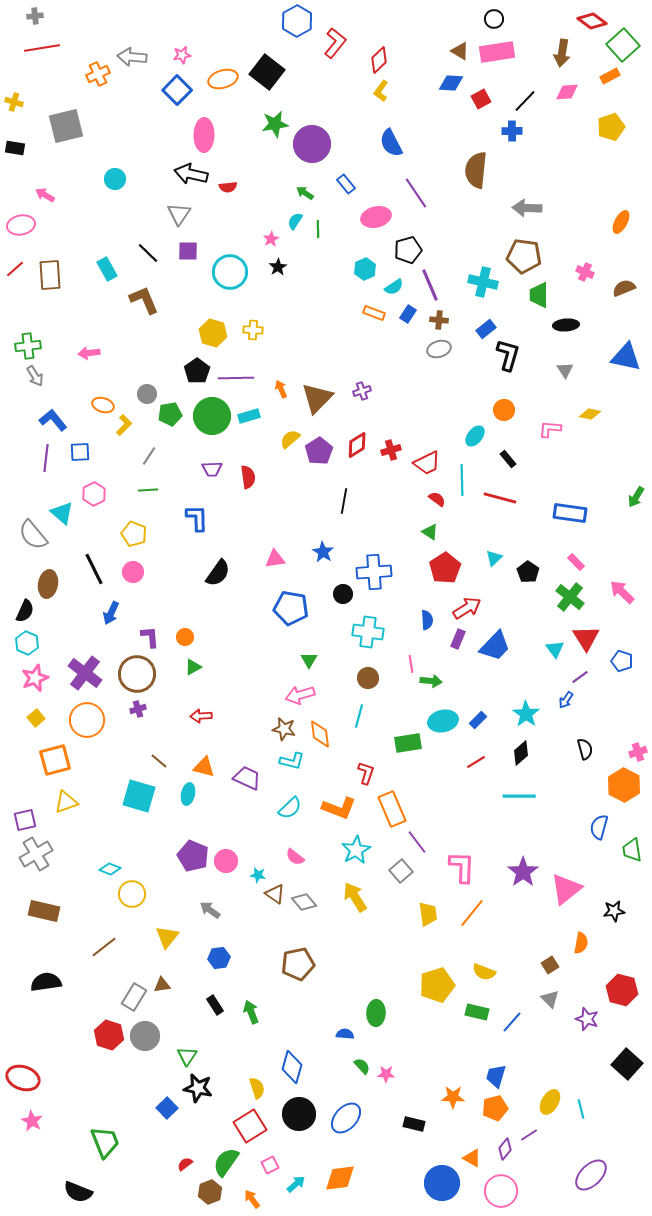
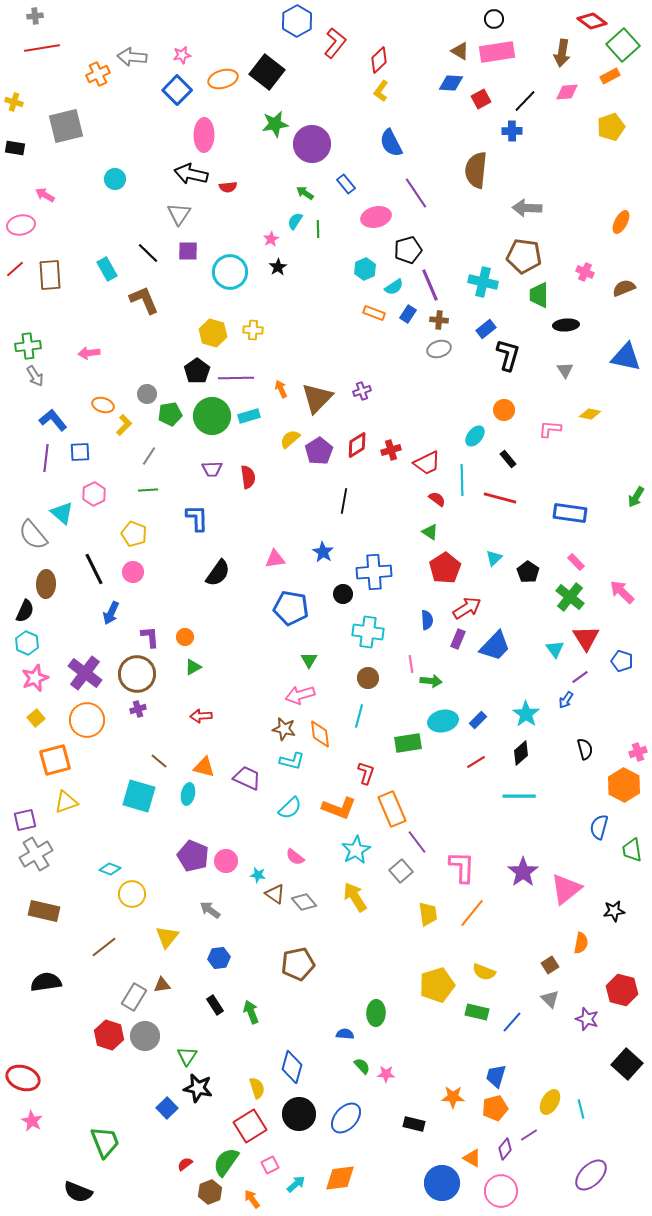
brown ellipse at (48, 584): moved 2 px left; rotated 8 degrees counterclockwise
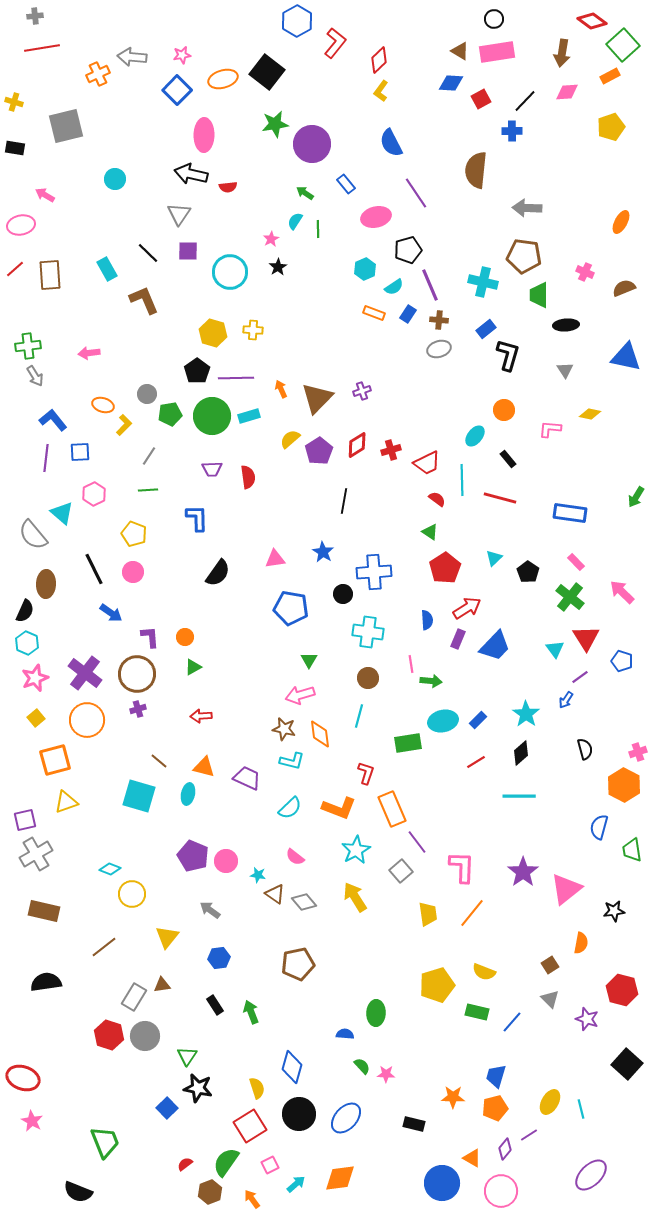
blue arrow at (111, 613): rotated 80 degrees counterclockwise
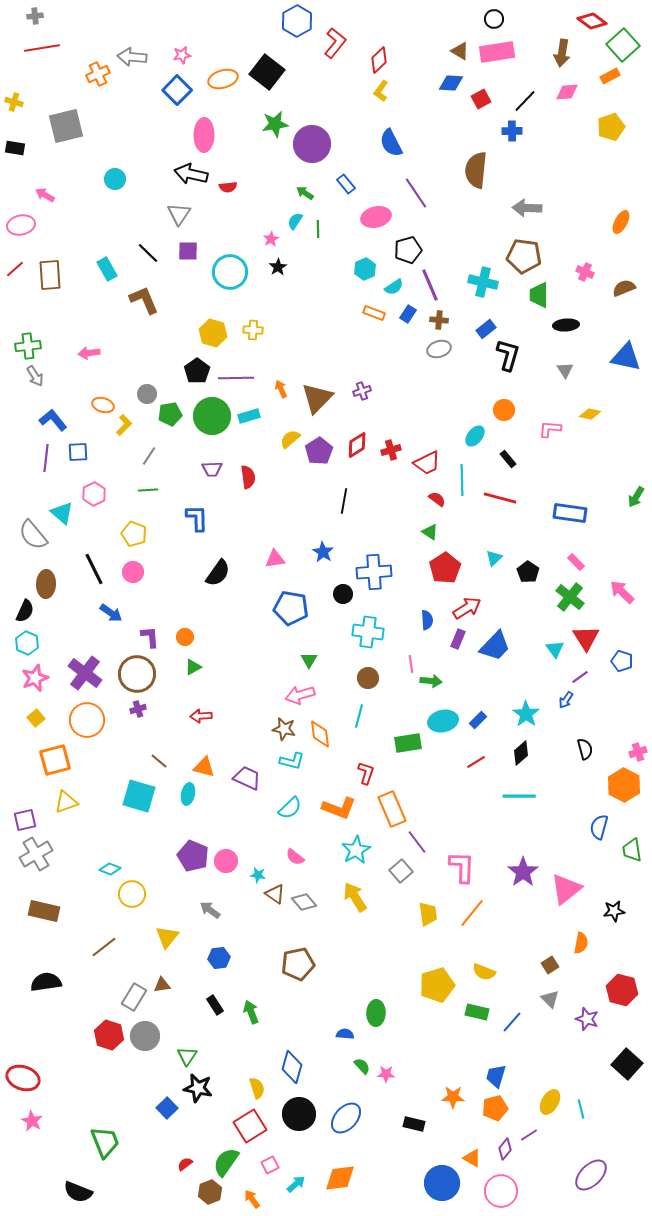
blue square at (80, 452): moved 2 px left
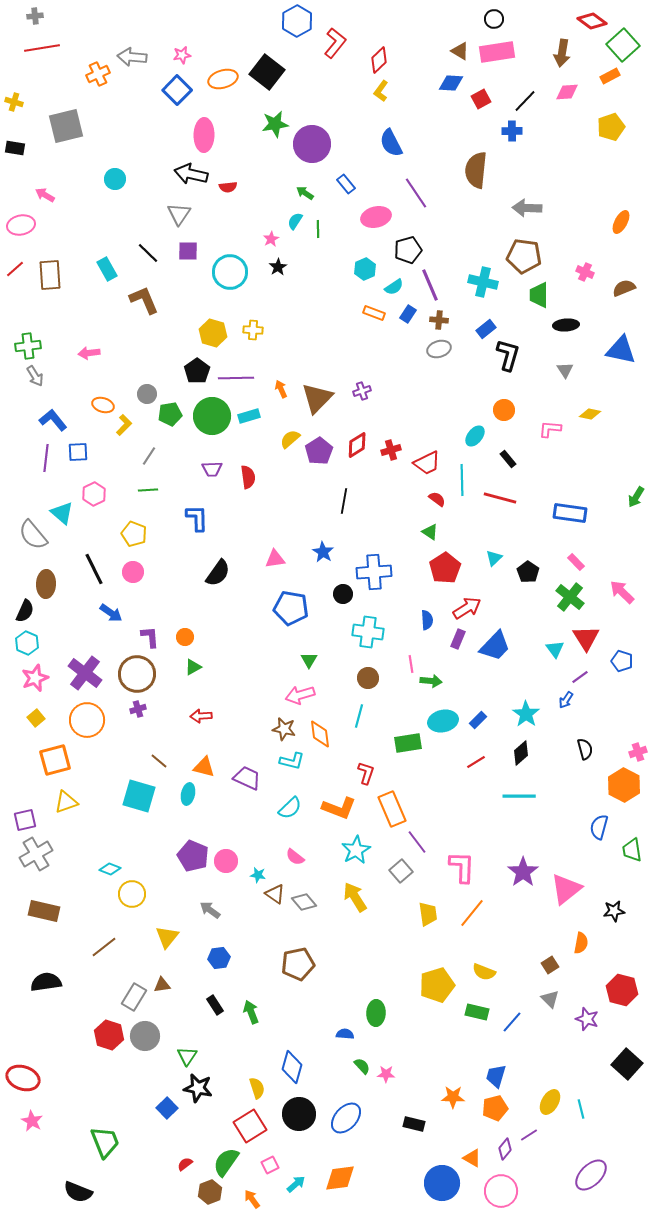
blue triangle at (626, 357): moved 5 px left, 7 px up
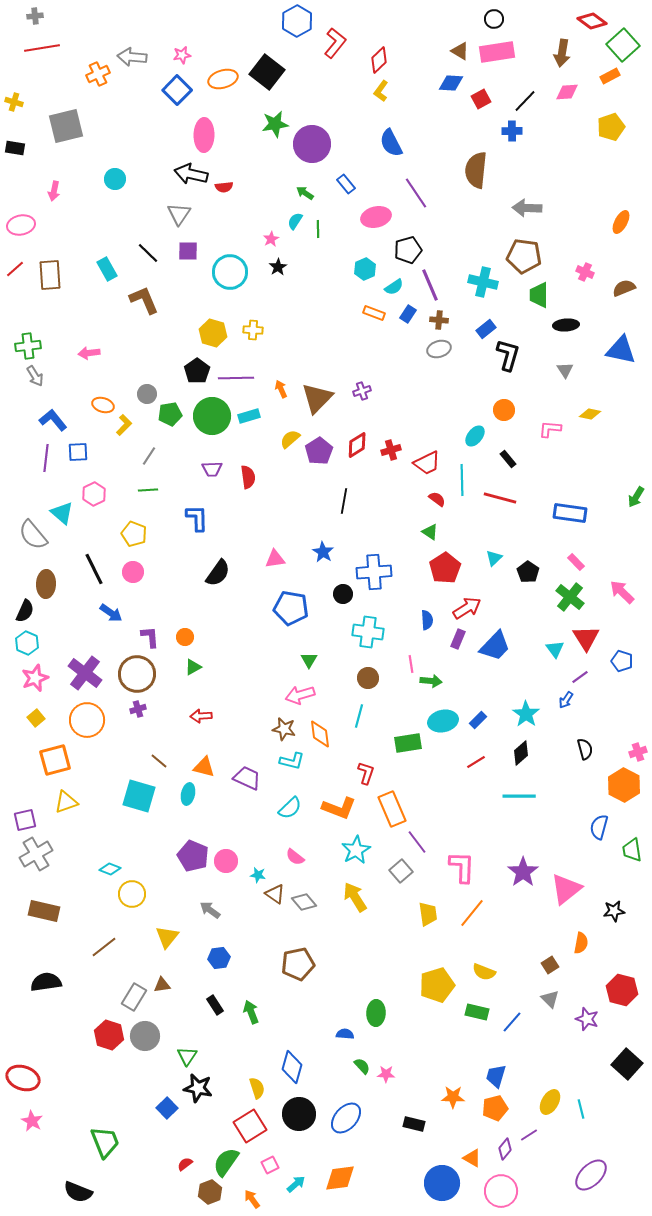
red semicircle at (228, 187): moved 4 px left
pink arrow at (45, 195): moved 9 px right, 4 px up; rotated 108 degrees counterclockwise
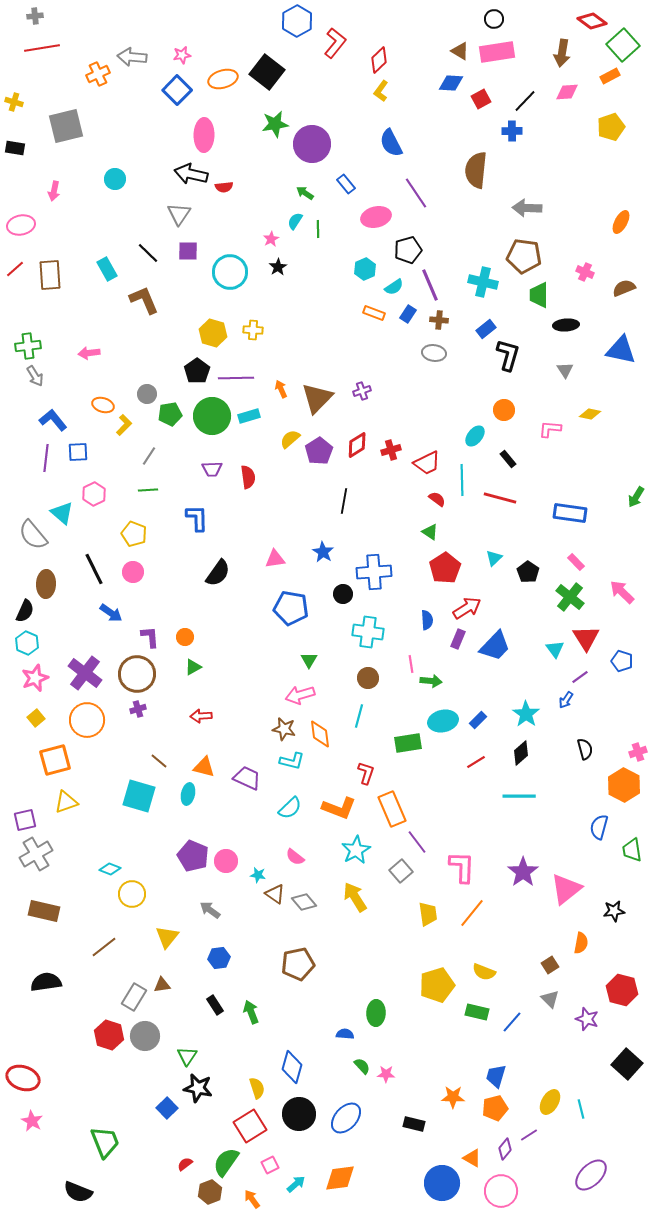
gray ellipse at (439, 349): moved 5 px left, 4 px down; rotated 25 degrees clockwise
